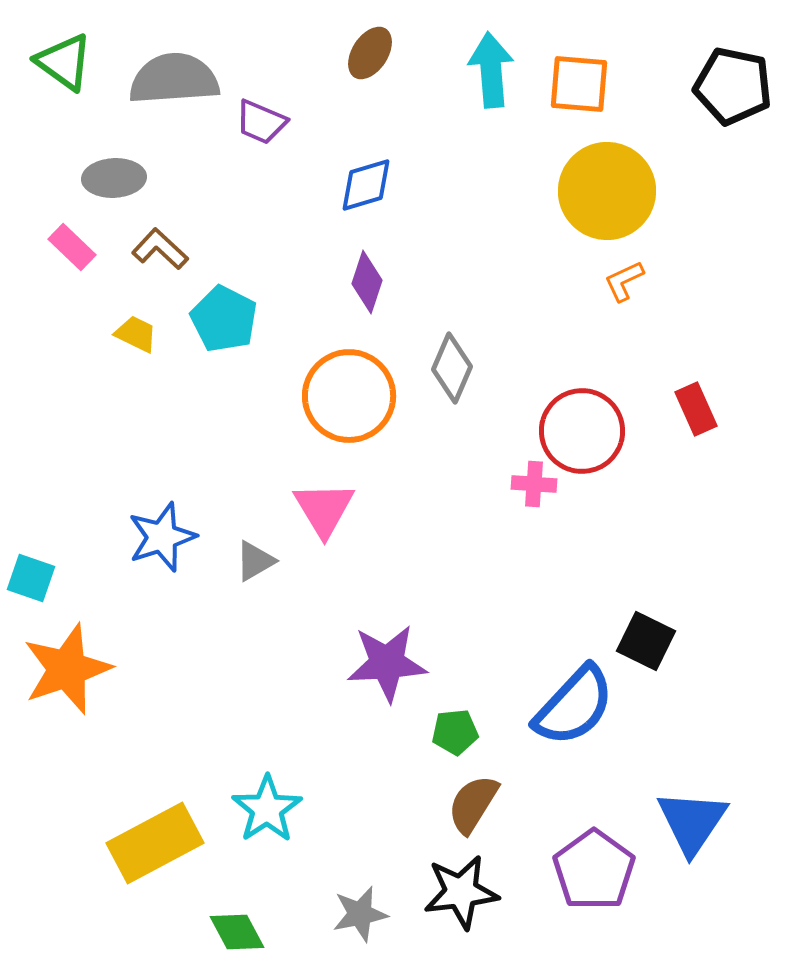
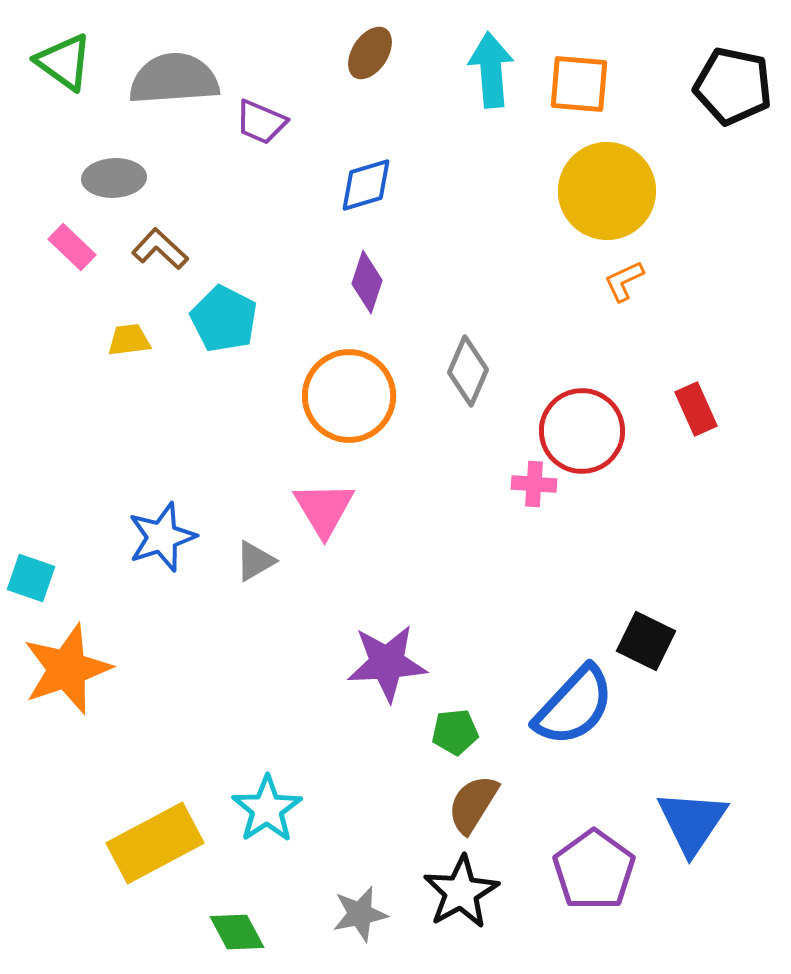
yellow trapezoid: moved 7 px left, 6 px down; rotated 33 degrees counterclockwise
gray diamond: moved 16 px right, 3 px down
black star: rotated 22 degrees counterclockwise
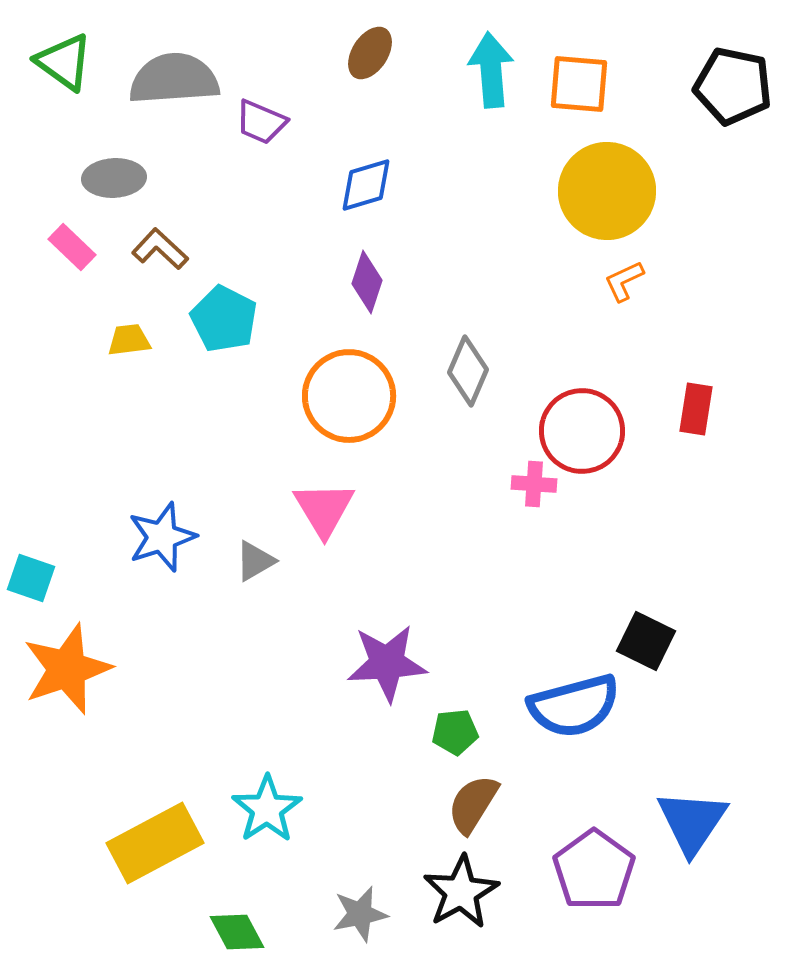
red rectangle: rotated 33 degrees clockwise
blue semicircle: rotated 32 degrees clockwise
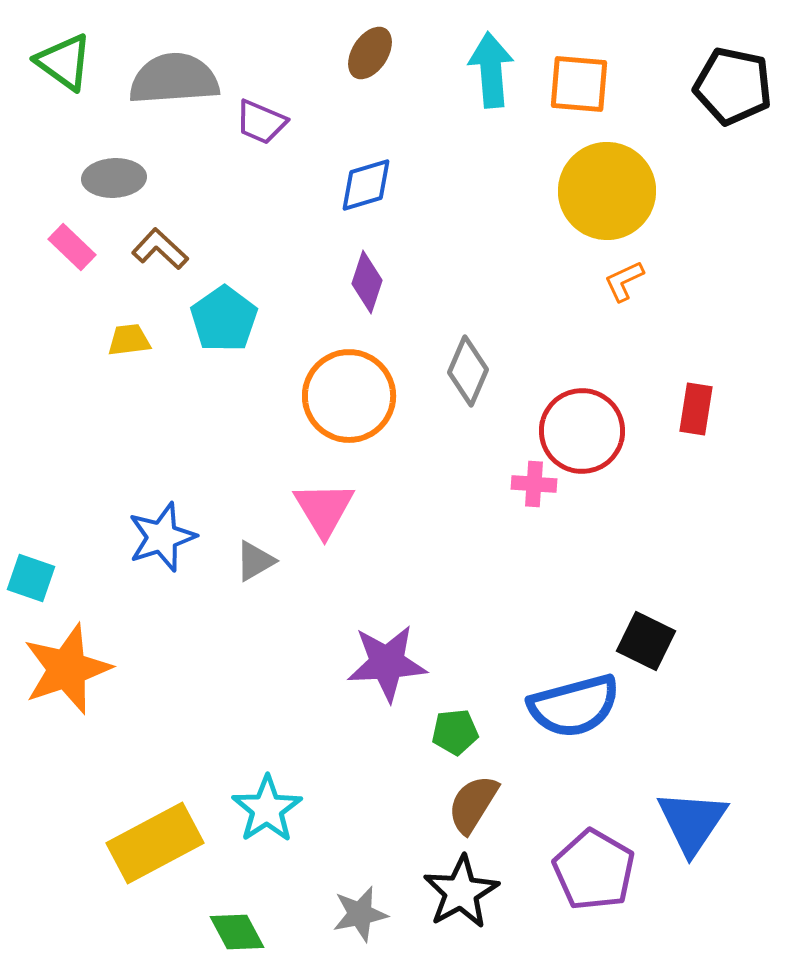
cyan pentagon: rotated 10 degrees clockwise
purple pentagon: rotated 6 degrees counterclockwise
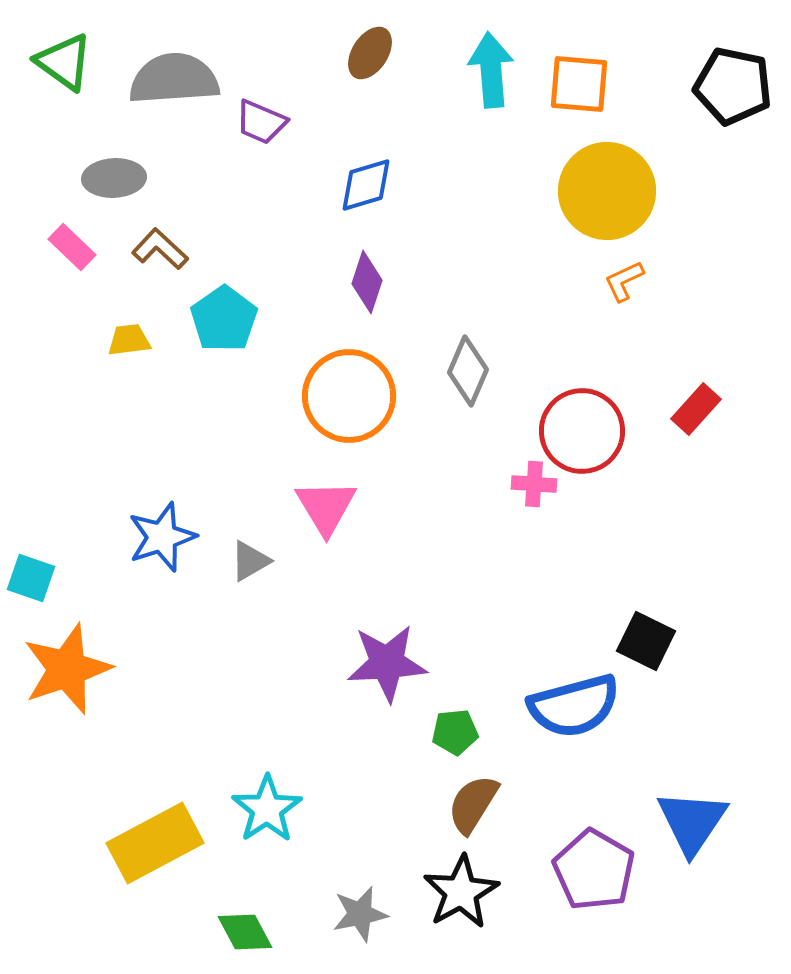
red rectangle: rotated 33 degrees clockwise
pink triangle: moved 2 px right, 2 px up
gray triangle: moved 5 px left
green diamond: moved 8 px right
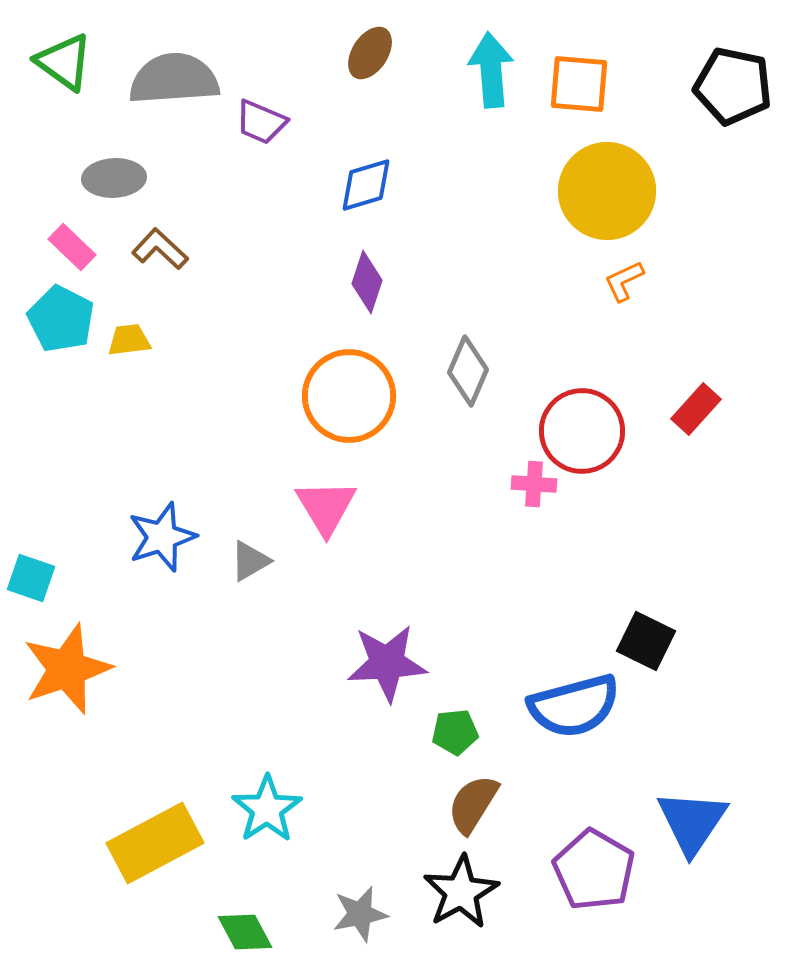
cyan pentagon: moved 163 px left; rotated 10 degrees counterclockwise
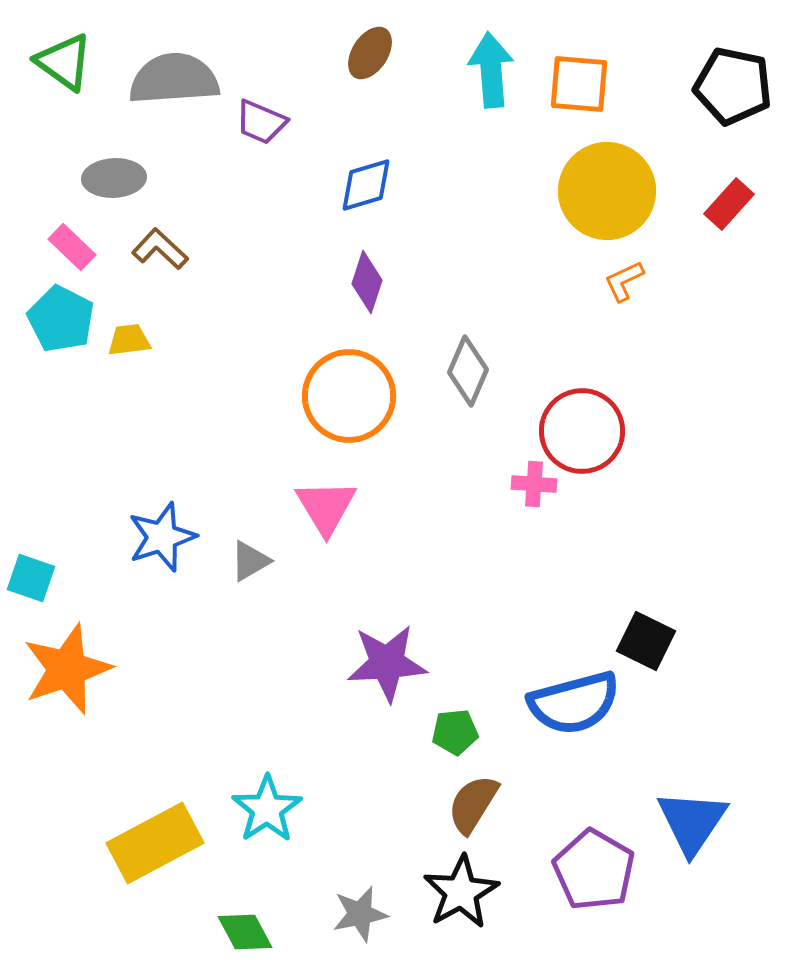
red rectangle: moved 33 px right, 205 px up
blue semicircle: moved 3 px up
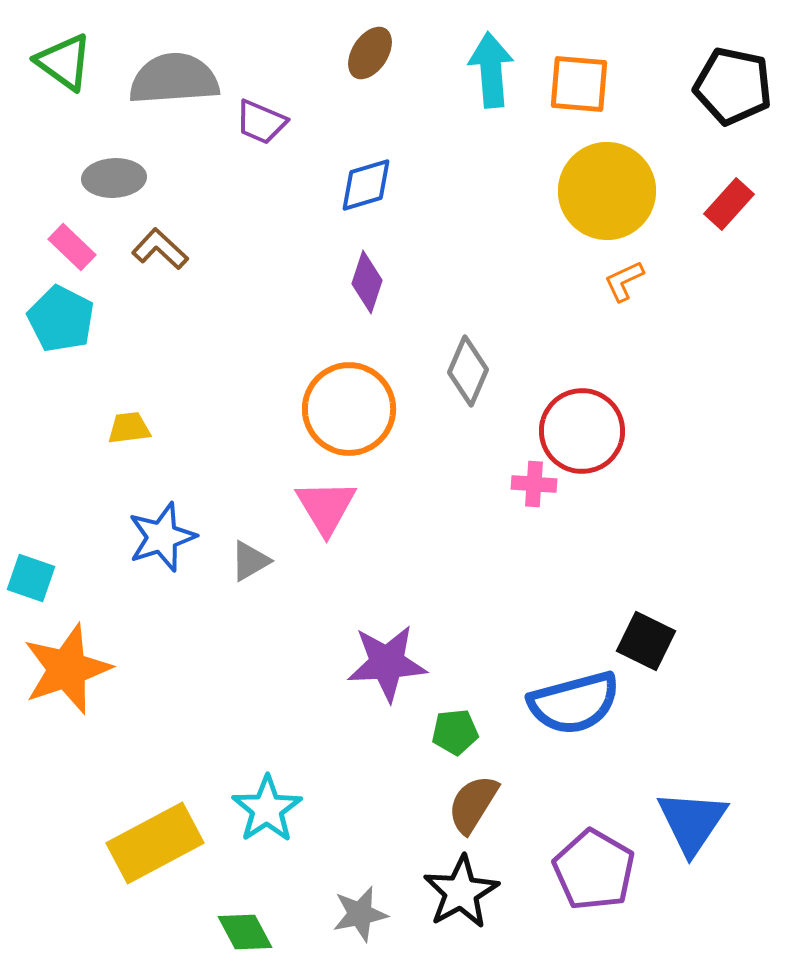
yellow trapezoid: moved 88 px down
orange circle: moved 13 px down
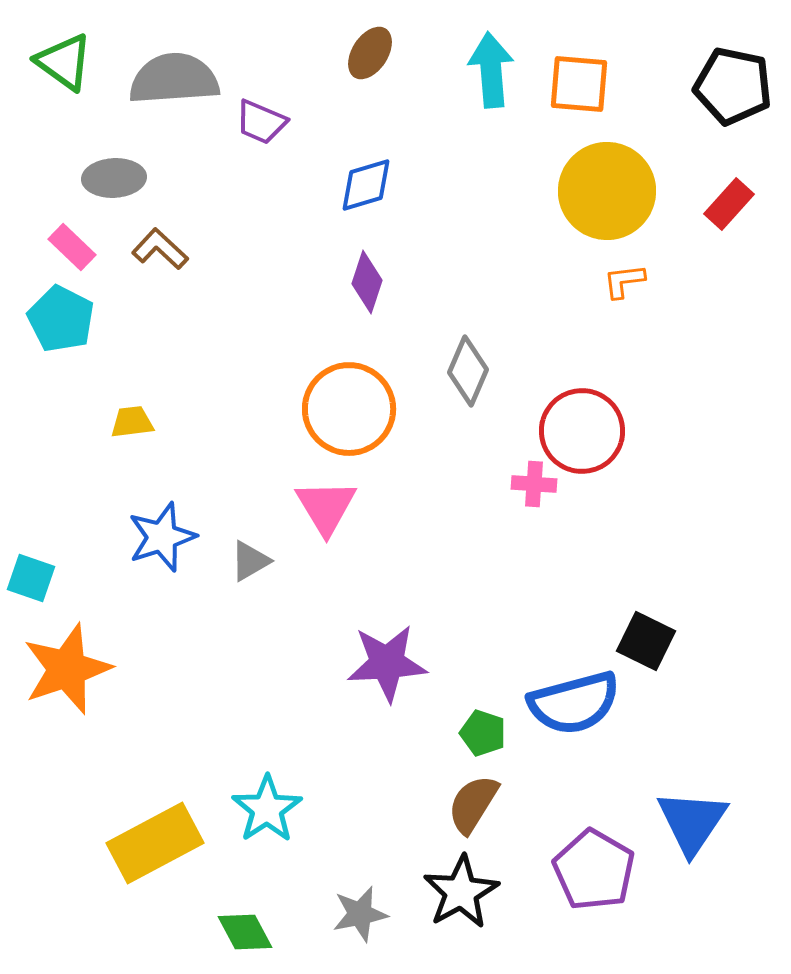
orange L-shape: rotated 18 degrees clockwise
yellow trapezoid: moved 3 px right, 6 px up
green pentagon: moved 28 px right, 1 px down; rotated 24 degrees clockwise
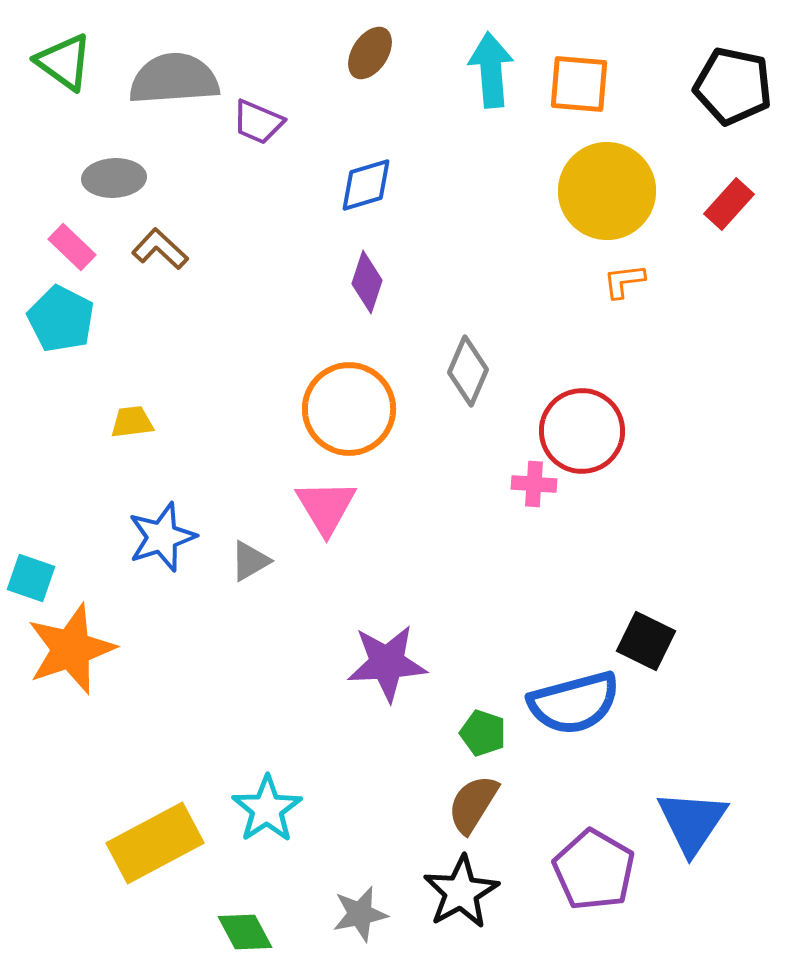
purple trapezoid: moved 3 px left
orange star: moved 4 px right, 20 px up
